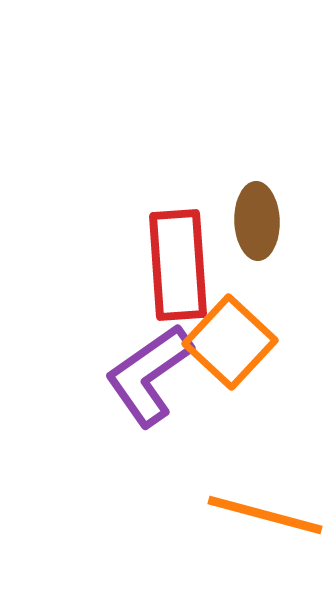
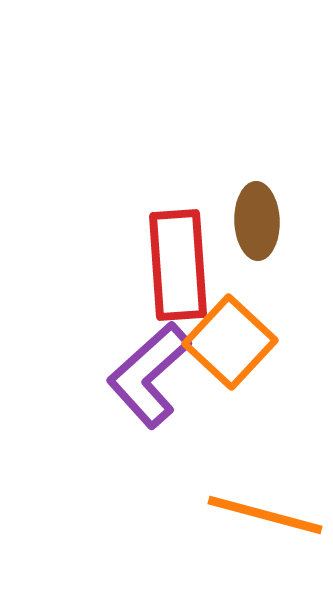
purple L-shape: rotated 7 degrees counterclockwise
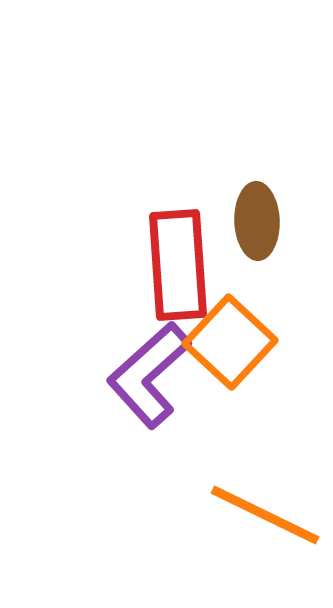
orange line: rotated 11 degrees clockwise
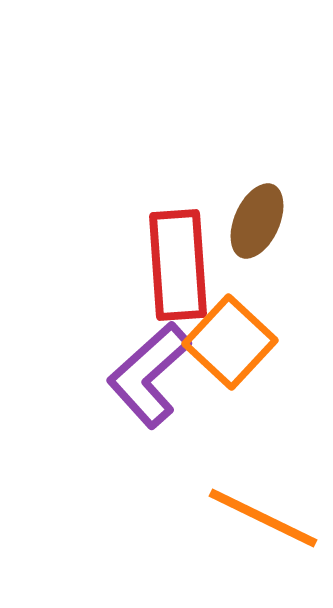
brown ellipse: rotated 26 degrees clockwise
orange line: moved 2 px left, 3 px down
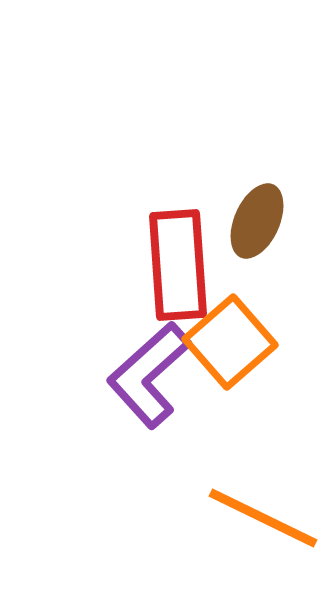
orange square: rotated 6 degrees clockwise
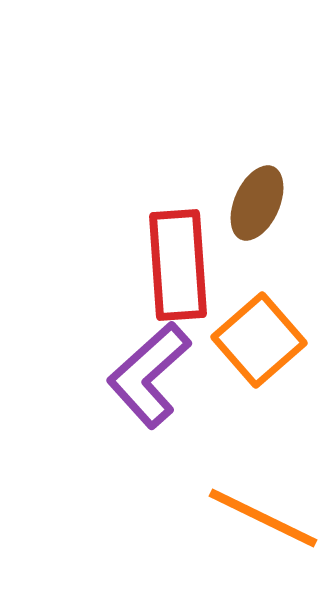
brown ellipse: moved 18 px up
orange square: moved 29 px right, 2 px up
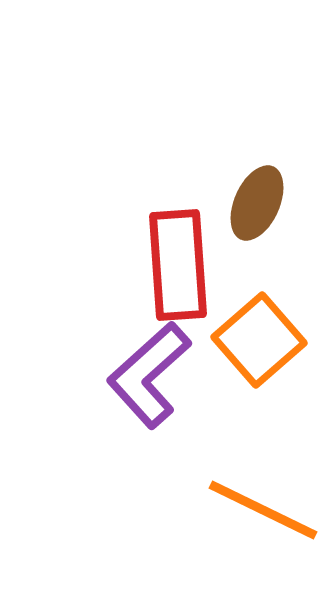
orange line: moved 8 px up
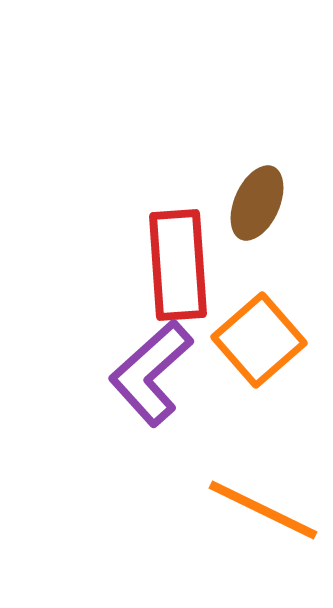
purple L-shape: moved 2 px right, 2 px up
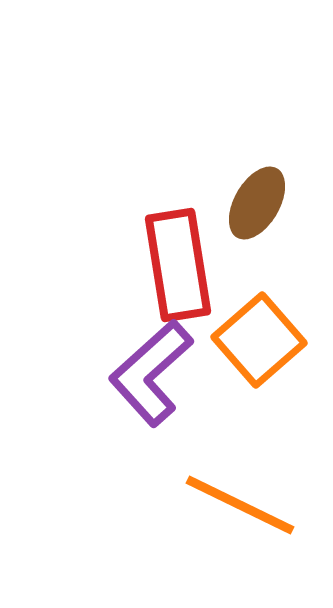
brown ellipse: rotated 6 degrees clockwise
red rectangle: rotated 5 degrees counterclockwise
orange line: moved 23 px left, 5 px up
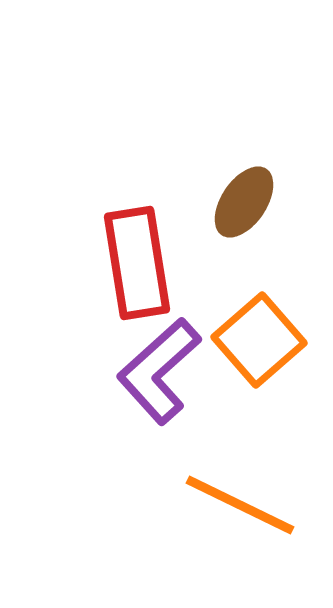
brown ellipse: moved 13 px left, 1 px up; rotated 4 degrees clockwise
red rectangle: moved 41 px left, 2 px up
purple L-shape: moved 8 px right, 2 px up
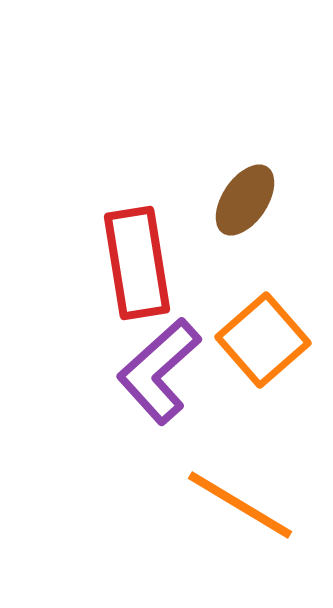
brown ellipse: moved 1 px right, 2 px up
orange square: moved 4 px right
orange line: rotated 5 degrees clockwise
